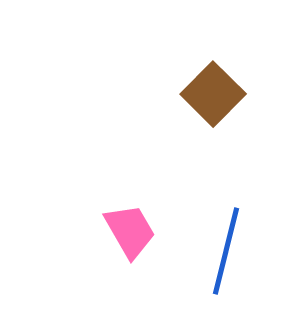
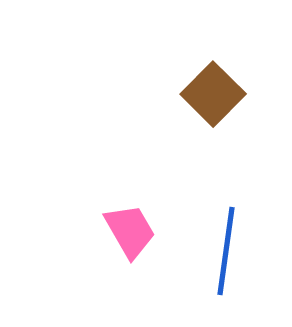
blue line: rotated 6 degrees counterclockwise
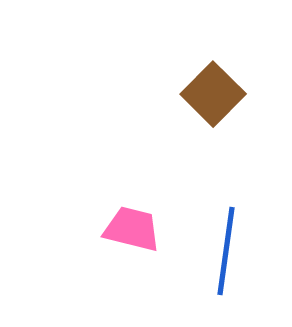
pink trapezoid: moved 2 px right, 2 px up; rotated 46 degrees counterclockwise
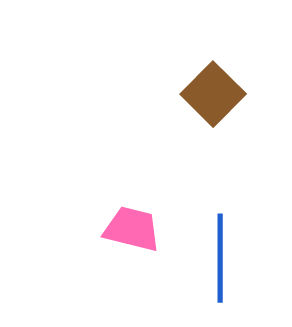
blue line: moved 6 px left, 7 px down; rotated 8 degrees counterclockwise
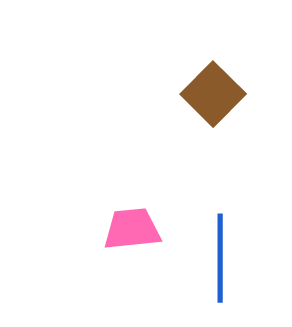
pink trapezoid: rotated 20 degrees counterclockwise
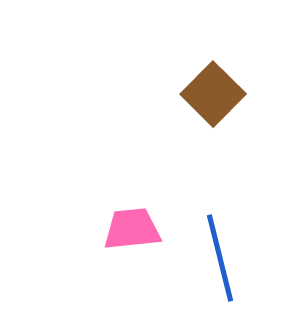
blue line: rotated 14 degrees counterclockwise
